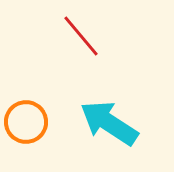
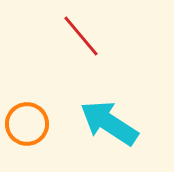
orange circle: moved 1 px right, 2 px down
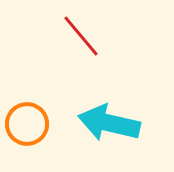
cyan arrow: rotated 20 degrees counterclockwise
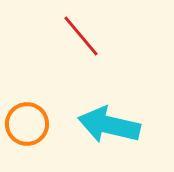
cyan arrow: moved 2 px down
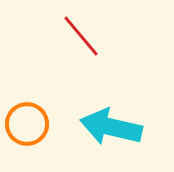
cyan arrow: moved 2 px right, 2 px down
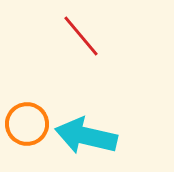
cyan arrow: moved 25 px left, 9 px down
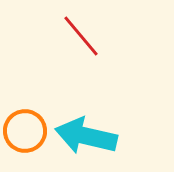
orange circle: moved 2 px left, 7 px down
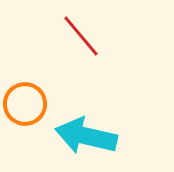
orange circle: moved 27 px up
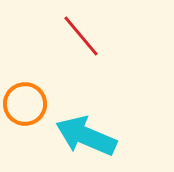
cyan arrow: rotated 10 degrees clockwise
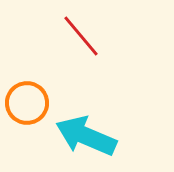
orange circle: moved 2 px right, 1 px up
